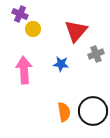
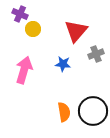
blue star: moved 2 px right
pink arrow: rotated 20 degrees clockwise
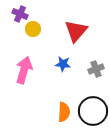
gray cross: moved 15 px down
orange semicircle: rotated 12 degrees clockwise
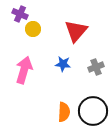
gray cross: moved 2 px up
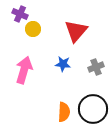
black circle: moved 2 px up
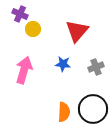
red triangle: moved 1 px right
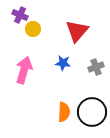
purple cross: moved 1 px down
blue star: moved 1 px up
black circle: moved 1 px left, 3 px down
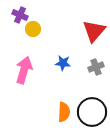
red triangle: moved 17 px right
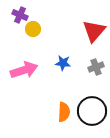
pink arrow: rotated 56 degrees clockwise
black circle: moved 1 px up
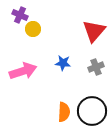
pink arrow: moved 1 px left, 1 px down
